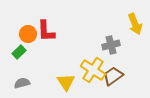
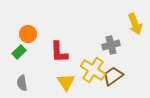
red L-shape: moved 13 px right, 21 px down
gray semicircle: rotated 84 degrees counterclockwise
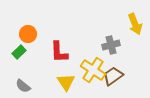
gray semicircle: moved 1 px right, 3 px down; rotated 42 degrees counterclockwise
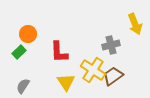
gray semicircle: rotated 84 degrees clockwise
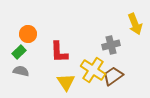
gray semicircle: moved 2 px left, 15 px up; rotated 70 degrees clockwise
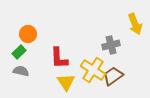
red L-shape: moved 6 px down
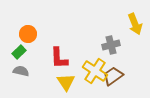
yellow cross: moved 2 px right, 1 px down
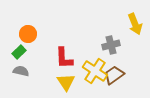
red L-shape: moved 5 px right
brown trapezoid: moved 1 px right, 1 px up
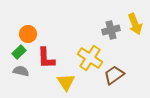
gray cross: moved 15 px up
red L-shape: moved 18 px left
yellow cross: moved 5 px left, 13 px up
